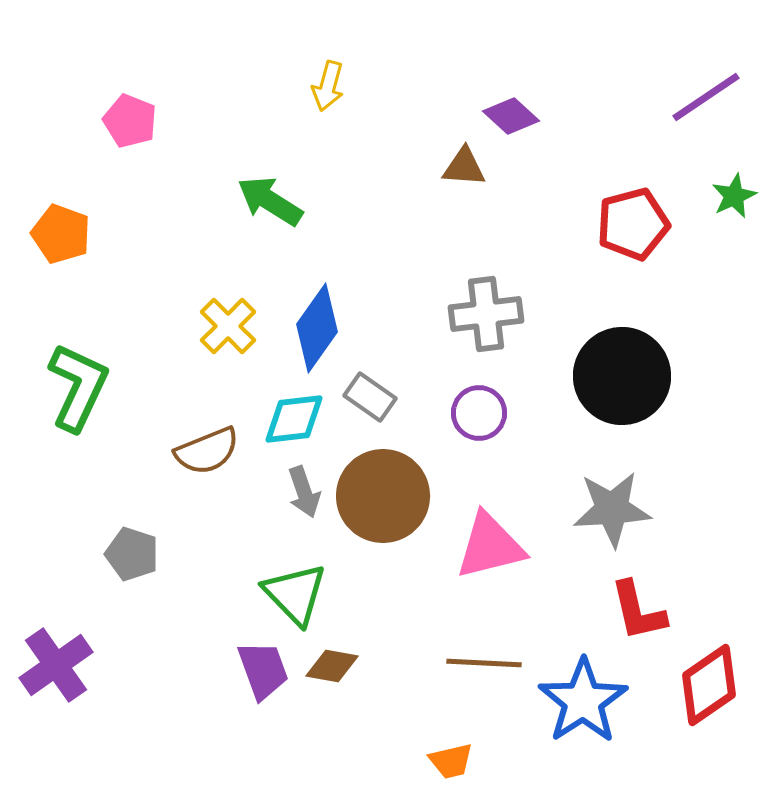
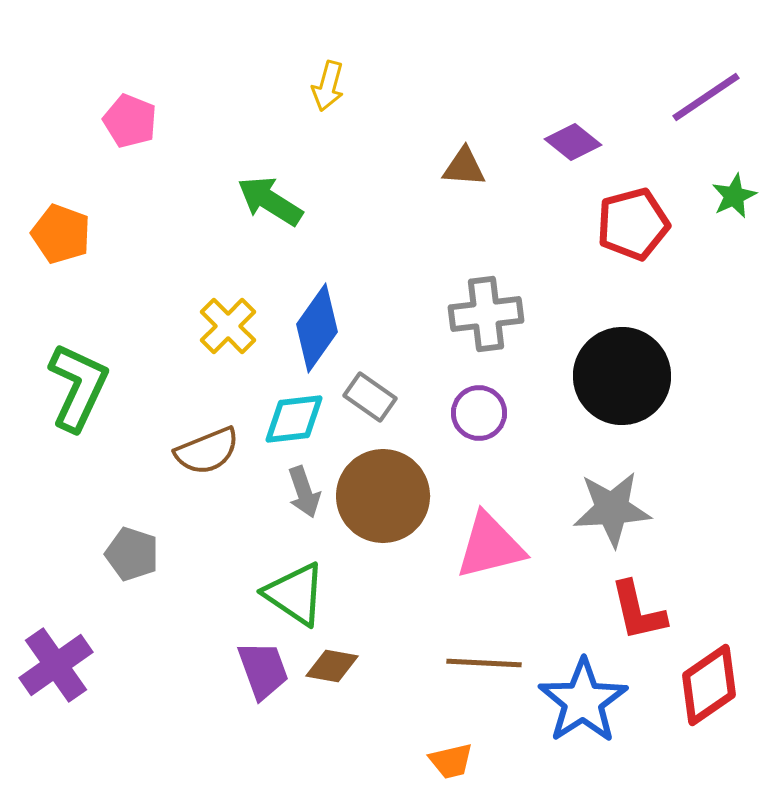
purple diamond: moved 62 px right, 26 px down; rotated 4 degrees counterclockwise
green triangle: rotated 12 degrees counterclockwise
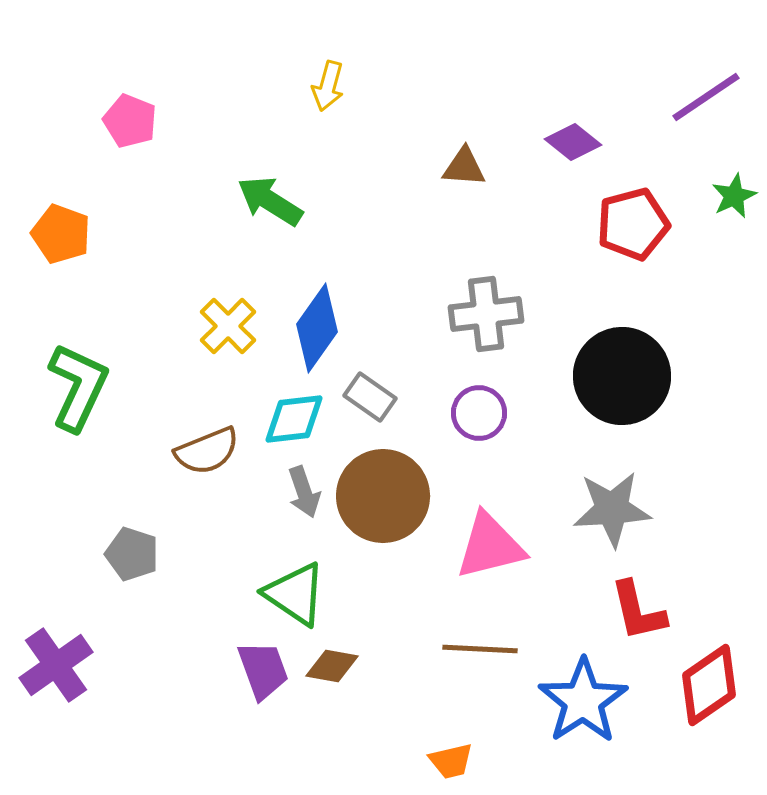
brown line: moved 4 px left, 14 px up
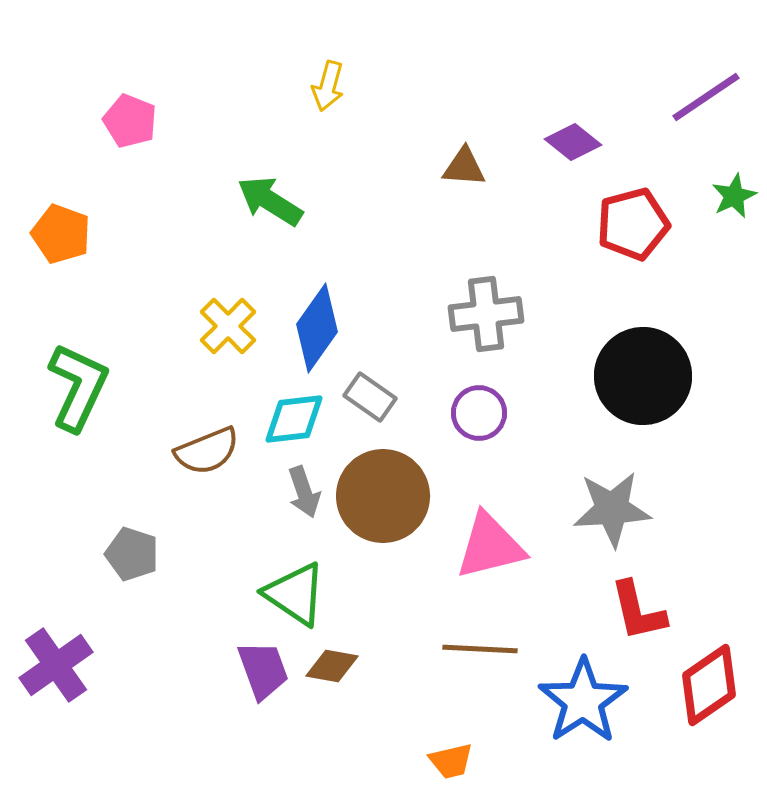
black circle: moved 21 px right
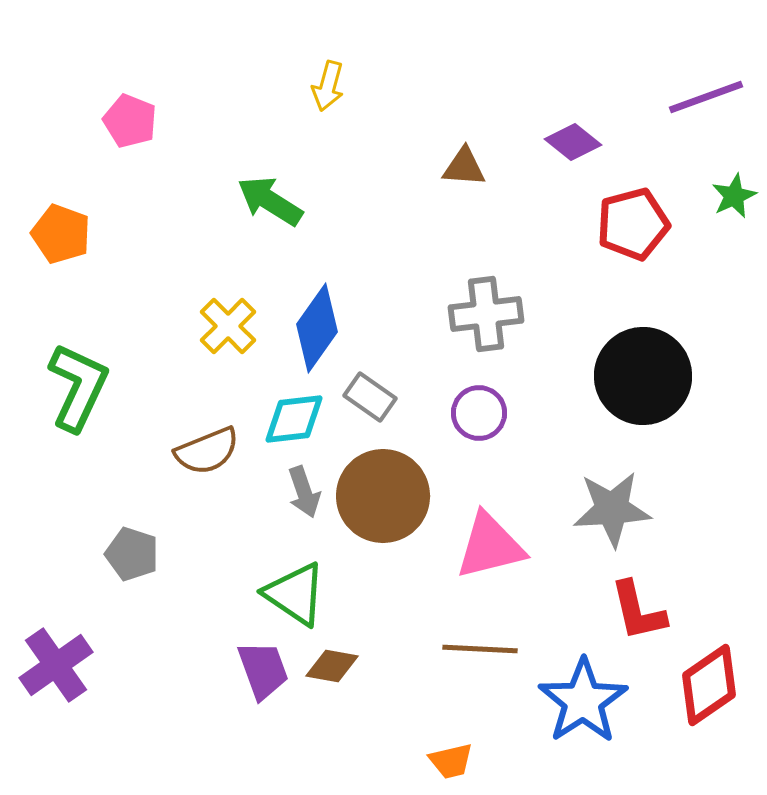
purple line: rotated 14 degrees clockwise
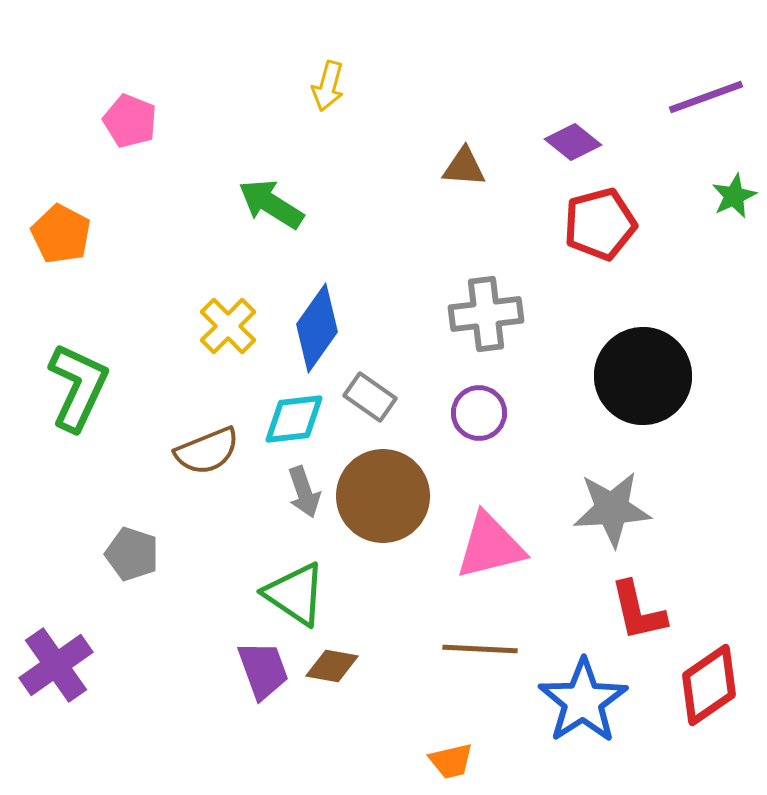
green arrow: moved 1 px right, 3 px down
red pentagon: moved 33 px left
orange pentagon: rotated 8 degrees clockwise
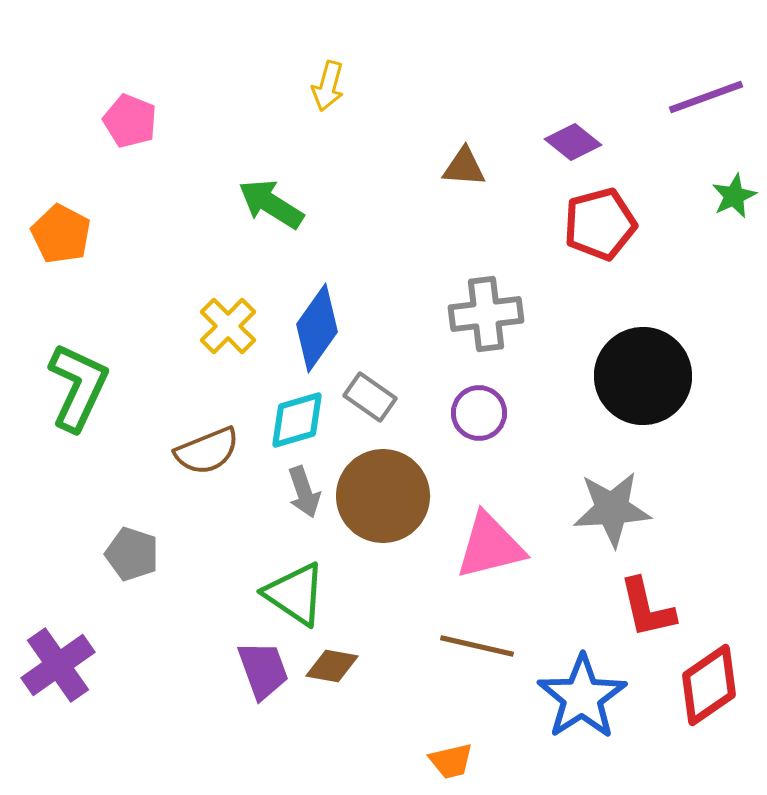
cyan diamond: moved 3 px right, 1 px down; rotated 10 degrees counterclockwise
red L-shape: moved 9 px right, 3 px up
brown line: moved 3 px left, 3 px up; rotated 10 degrees clockwise
purple cross: moved 2 px right
blue star: moved 1 px left, 4 px up
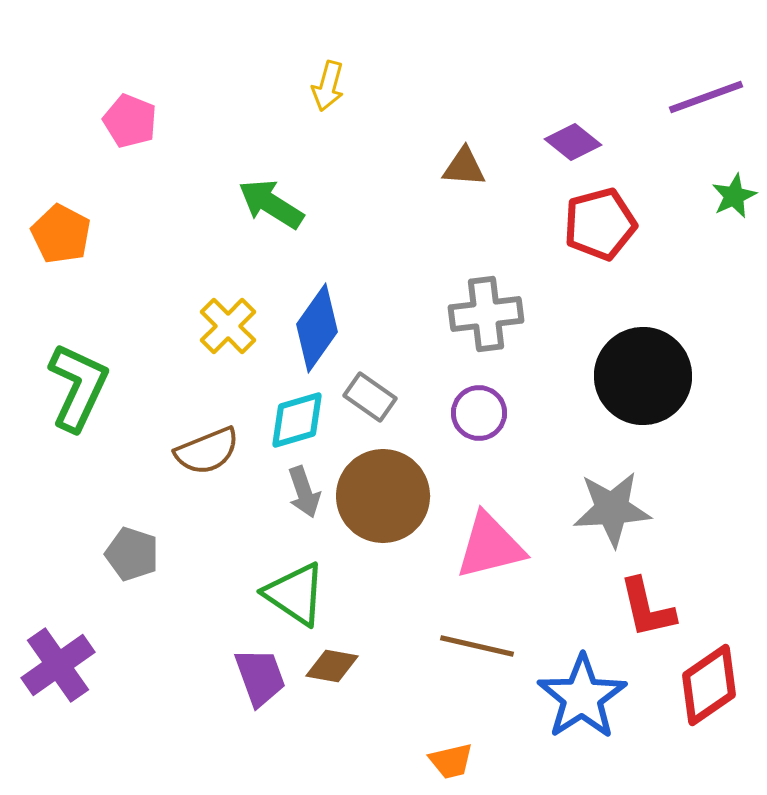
purple trapezoid: moved 3 px left, 7 px down
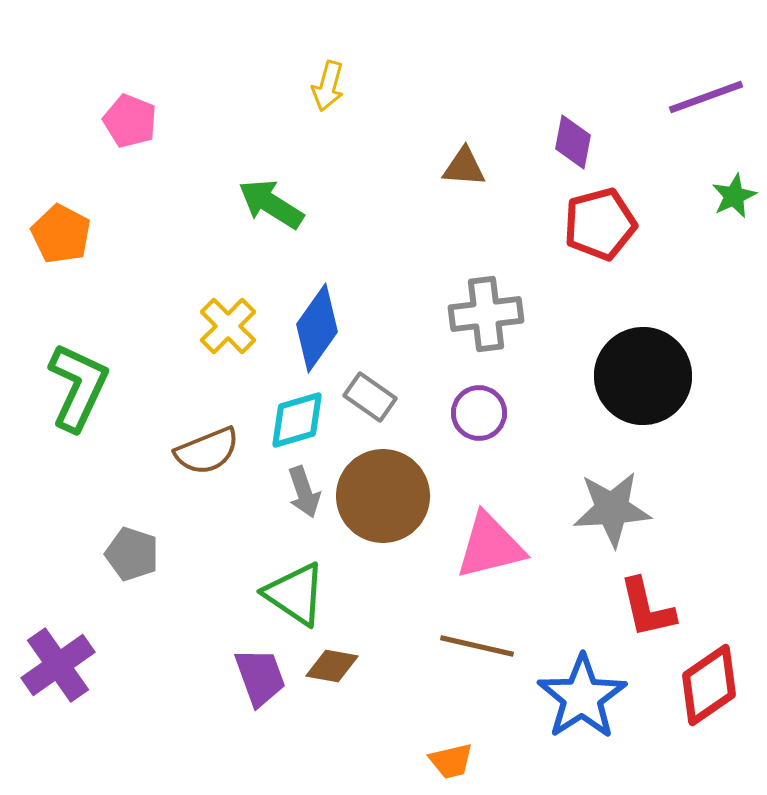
purple diamond: rotated 62 degrees clockwise
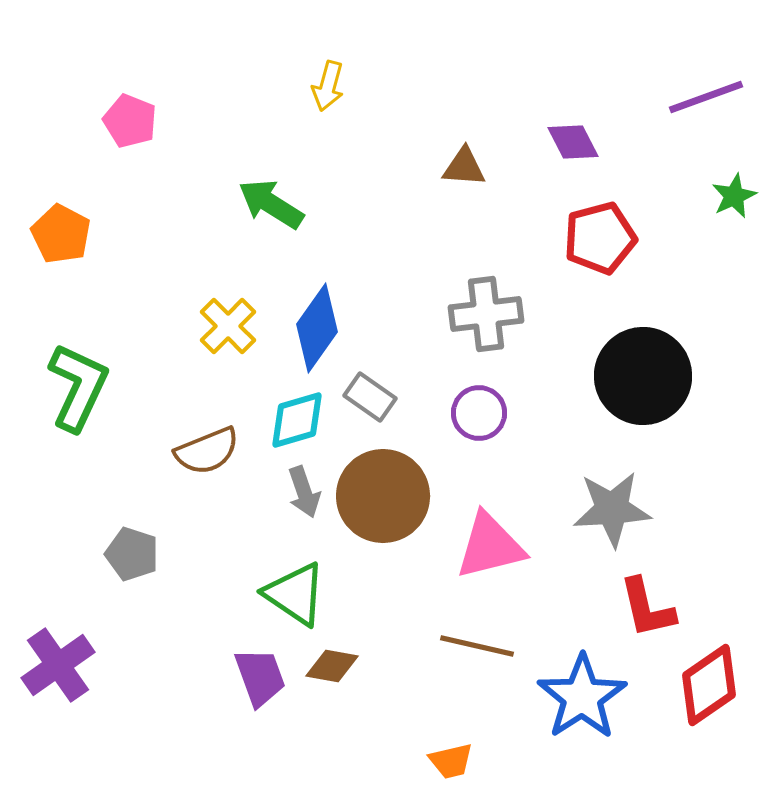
purple diamond: rotated 38 degrees counterclockwise
red pentagon: moved 14 px down
